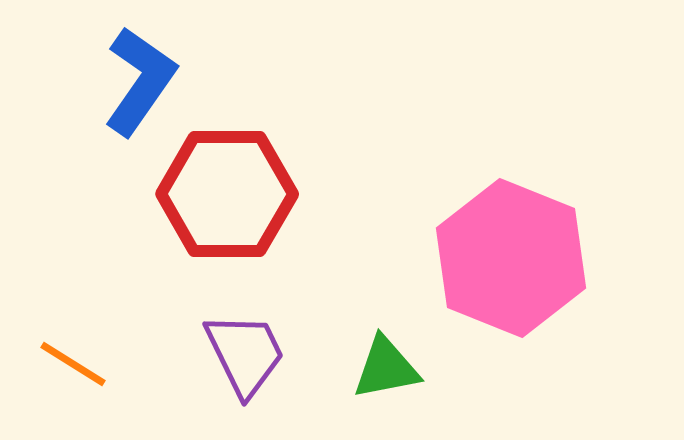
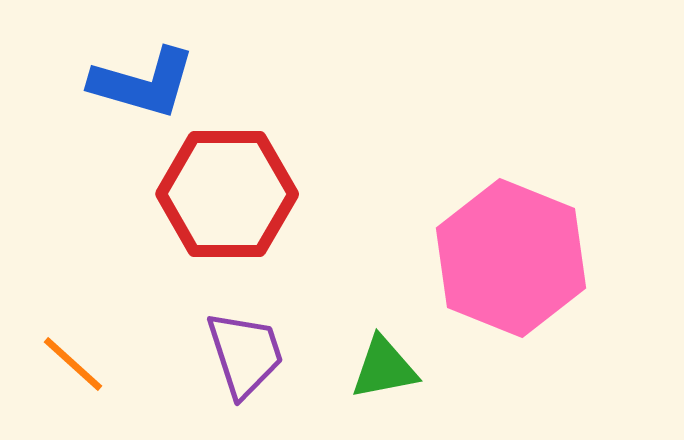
blue L-shape: moved 3 px right, 2 px down; rotated 71 degrees clockwise
purple trapezoid: rotated 8 degrees clockwise
orange line: rotated 10 degrees clockwise
green triangle: moved 2 px left
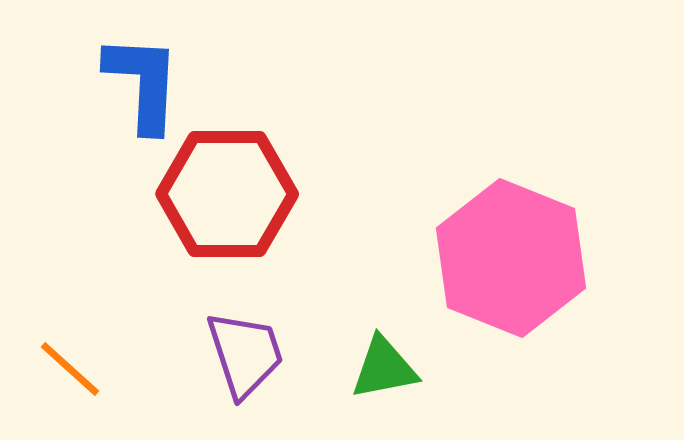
blue L-shape: rotated 103 degrees counterclockwise
orange line: moved 3 px left, 5 px down
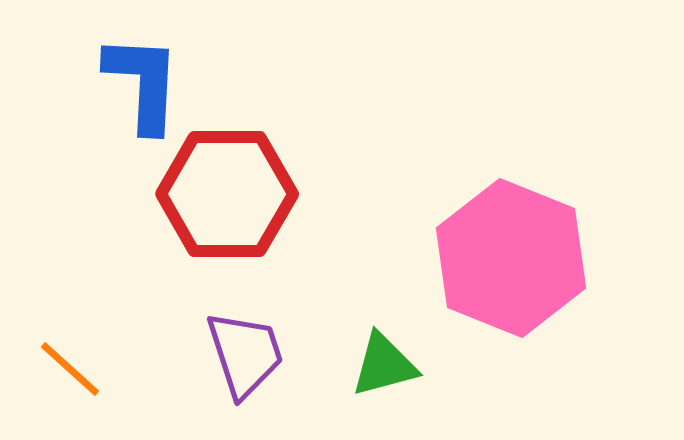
green triangle: moved 3 px up; rotated 4 degrees counterclockwise
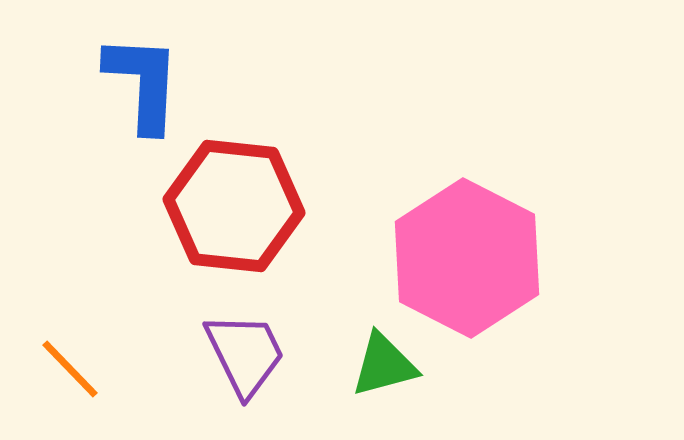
red hexagon: moved 7 px right, 12 px down; rotated 6 degrees clockwise
pink hexagon: moved 44 px left; rotated 5 degrees clockwise
purple trapezoid: rotated 8 degrees counterclockwise
orange line: rotated 4 degrees clockwise
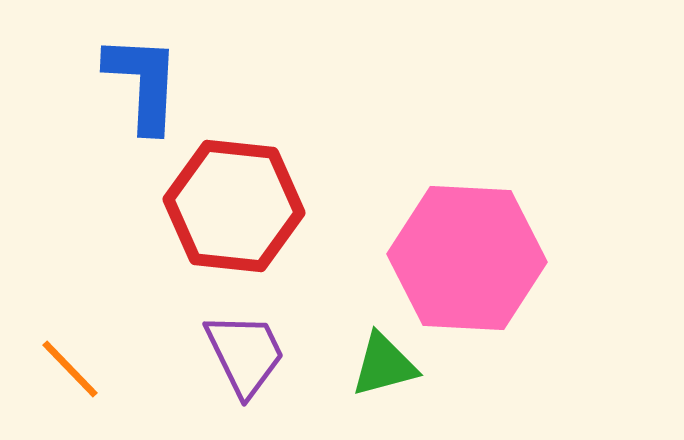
pink hexagon: rotated 24 degrees counterclockwise
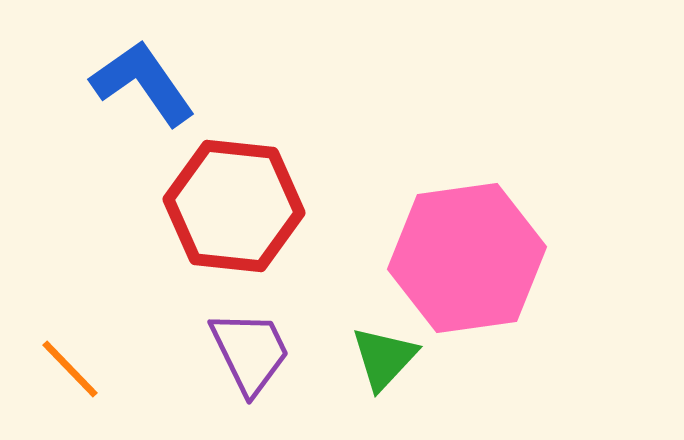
blue L-shape: rotated 38 degrees counterclockwise
pink hexagon: rotated 11 degrees counterclockwise
purple trapezoid: moved 5 px right, 2 px up
green triangle: moved 7 px up; rotated 32 degrees counterclockwise
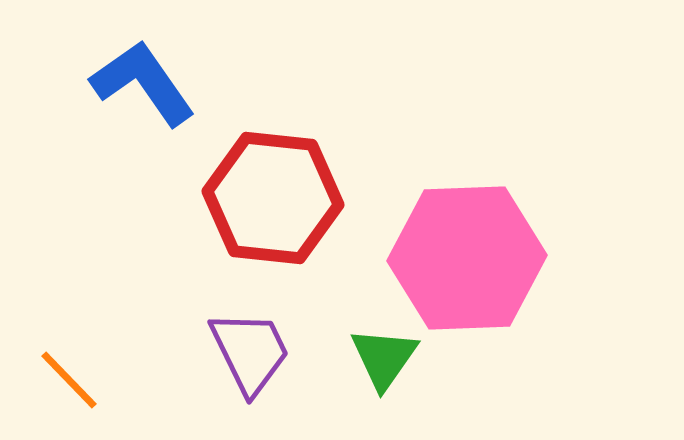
red hexagon: moved 39 px right, 8 px up
pink hexagon: rotated 6 degrees clockwise
green triangle: rotated 8 degrees counterclockwise
orange line: moved 1 px left, 11 px down
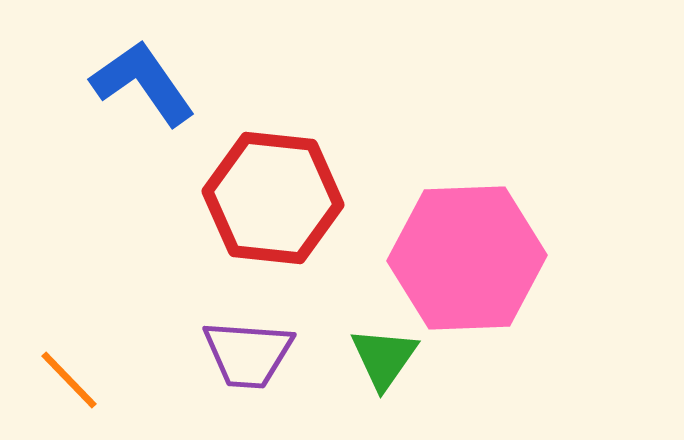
purple trapezoid: moved 2 px left, 2 px down; rotated 120 degrees clockwise
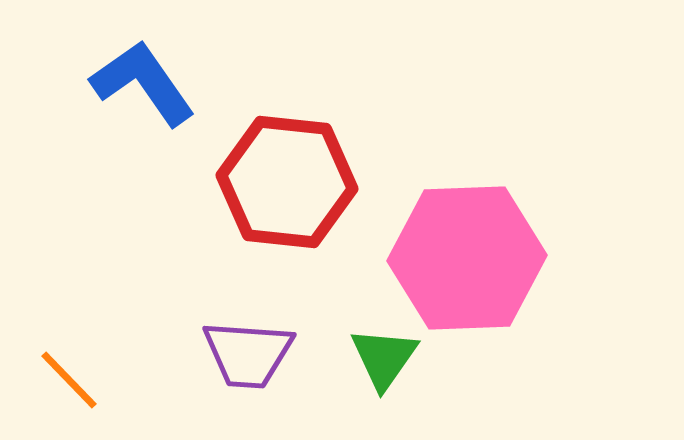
red hexagon: moved 14 px right, 16 px up
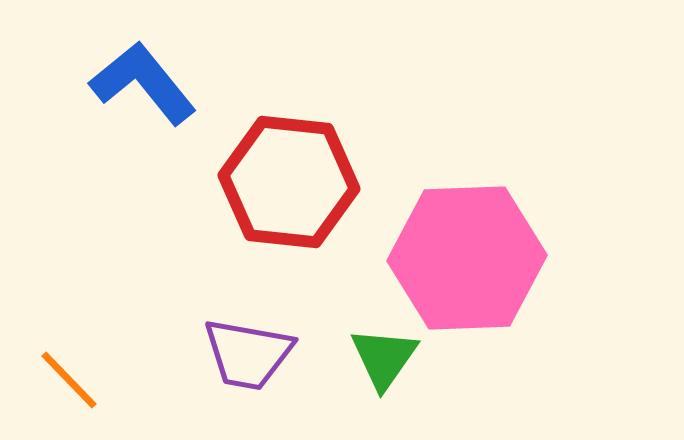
blue L-shape: rotated 4 degrees counterclockwise
red hexagon: moved 2 px right
purple trapezoid: rotated 6 degrees clockwise
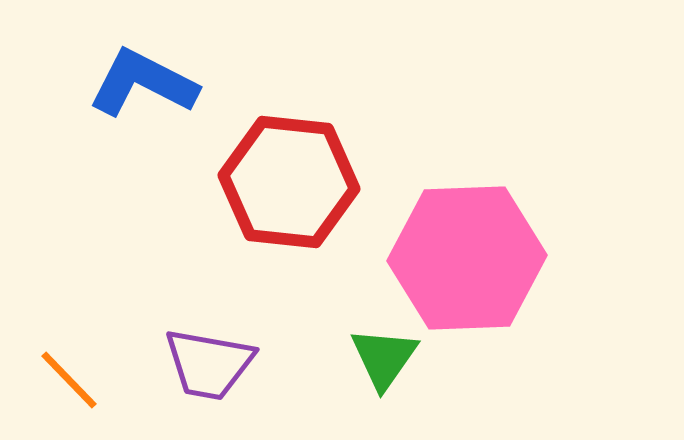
blue L-shape: rotated 24 degrees counterclockwise
purple trapezoid: moved 39 px left, 10 px down
